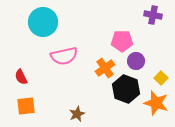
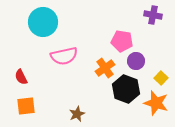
pink pentagon: rotated 10 degrees clockwise
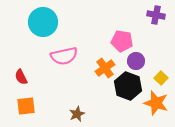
purple cross: moved 3 px right
black hexagon: moved 2 px right, 3 px up
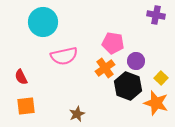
pink pentagon: moved 9 px left, 2 px down
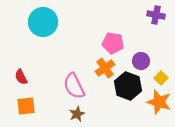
pink semicircle: moved 10 px right, 30 px down; rotated 76 degrees clockwise
purple circle: moved 5 px right
orange star: moved 3 px right, 1 px up
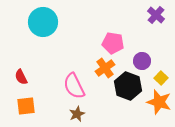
purple cross: rotated 30 degrees clockwise
purple circle: moved 1 px right
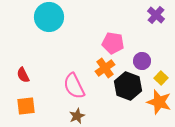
cyan circle: moved 6 px right, 5 px up
red semicircle: moved 2 px right, 2 px up
brown star: moved 2 px down
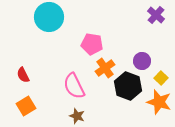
pink pentagon: moved 21 px left, 1 px down
orange square: rotated 24 degrees counterclockwise
brown star: rotated 28 degrees counterclockwise
